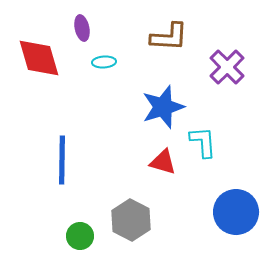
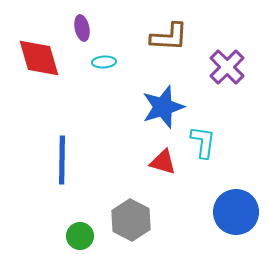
cyan L-shape: rotated 12 degrees clockwise
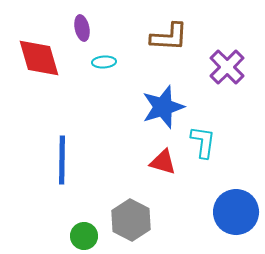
green circle: moved 4 px right
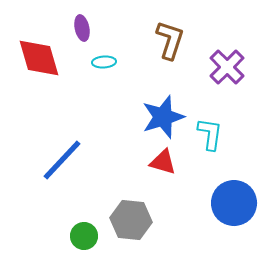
brown L-shape: moved 1 px right, 3 px down; rotated 75 degrees counterclockwise
blue star: moved 10 px down
cyan L-shape: moved 7 px right, 8 px up
blue line: rotated 42 degrees clockwise
blue circle: moved 2 px left, 9 px up
gray hexagon: rotated 21 degrees counterclockwise
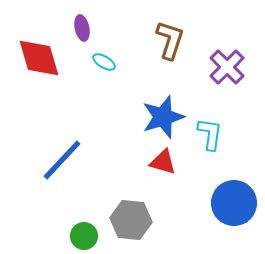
cyan ellipse: rotated 35 degrees clockwise
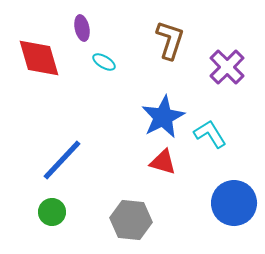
blue star: rotated 9 degrees counterclockwise
cyan L-shape: rotated 40 degrees counterclockwise
green circle: moved 32 px left, 24 px up
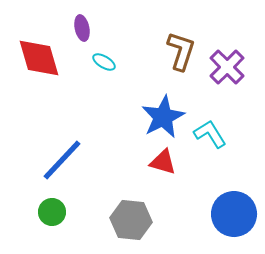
brown L-shape: moved 11 px right, 11 px down
blue circle: moved 11 px down
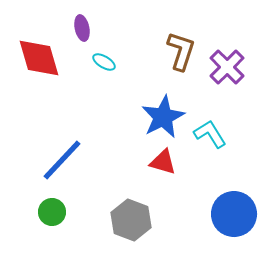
gray hexagon: rotated 15 degrees clockwise
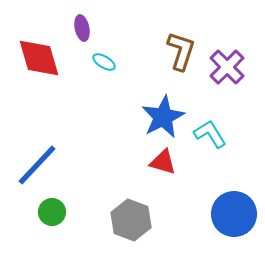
blue line: moved 25 px left, 5 px down
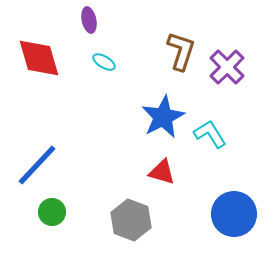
purple ellipse: moved 7 px right, 8 px up
red triangle: moved 1 px left, 10 px down
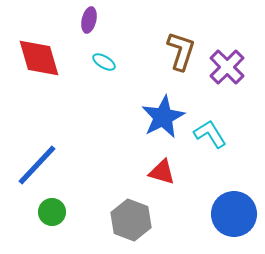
purple ellipse: rotated 25 degrees clockwise
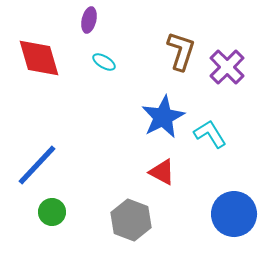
red triangle: rotated 12 degrees clockwise
